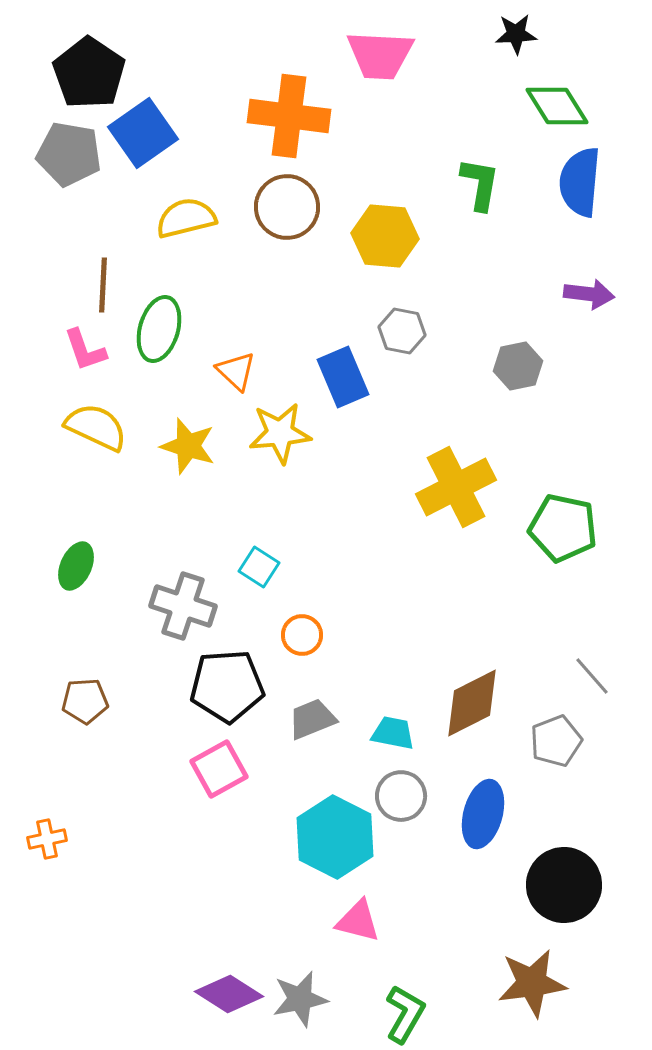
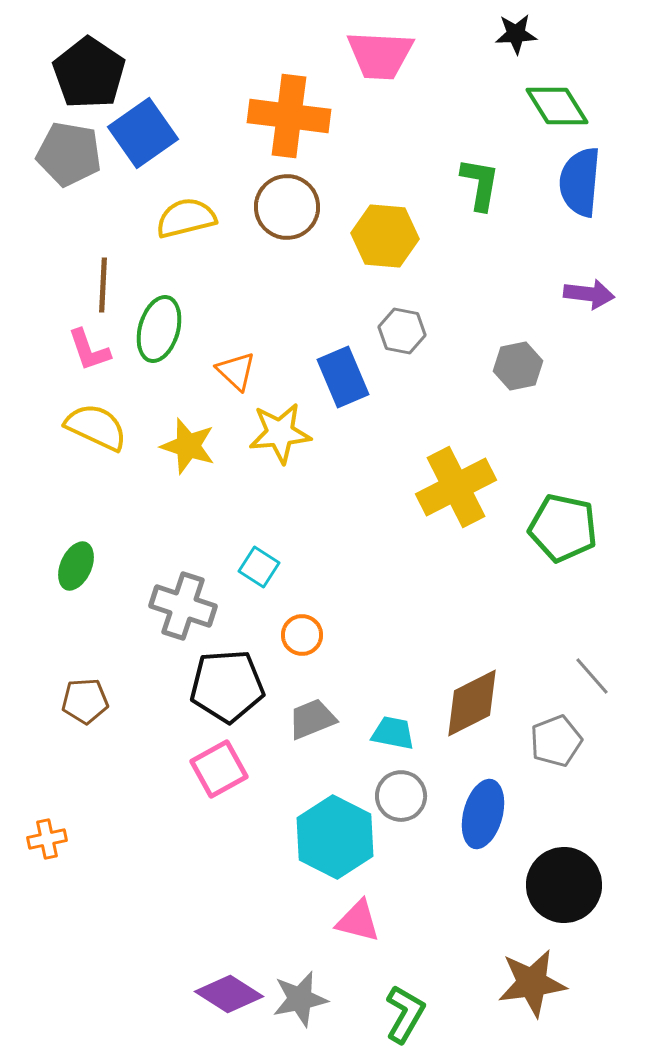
pink L-shape at (85, 350): moved 4 px right
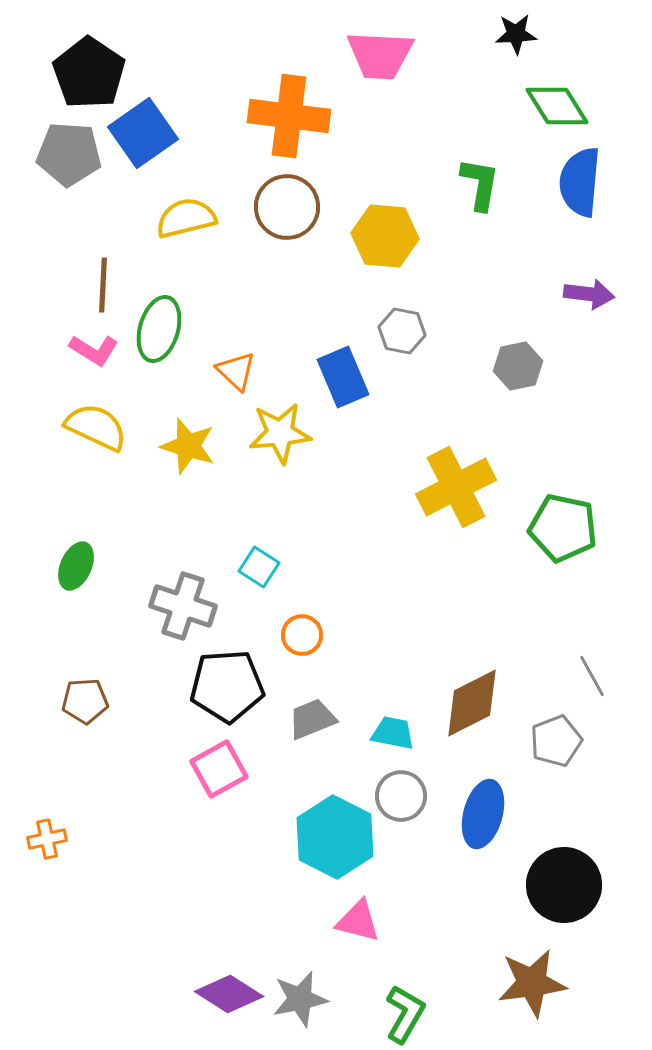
gray pentagon at (69, 154): rotated 6 degrees counterclockwise
pink L-shape at (89, 350): moved 5 px right; rotated 39 degrees counterclockwise
gray line at (592, 676): rotated 12 degrees clockwise
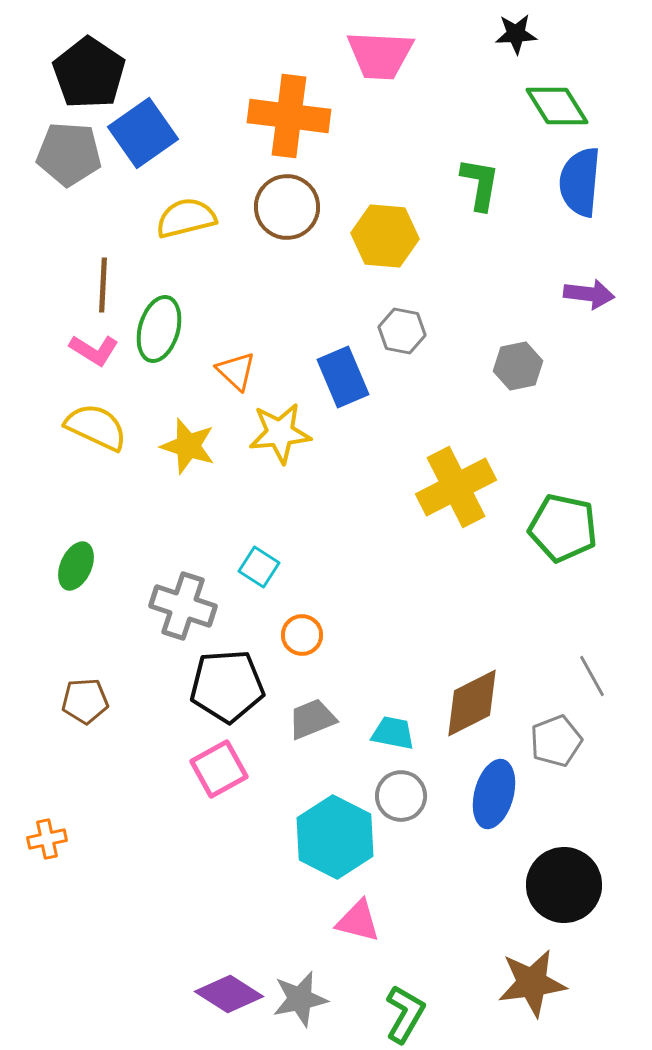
blue ellipse at (483, 814): moved 11 px right, 20 px up
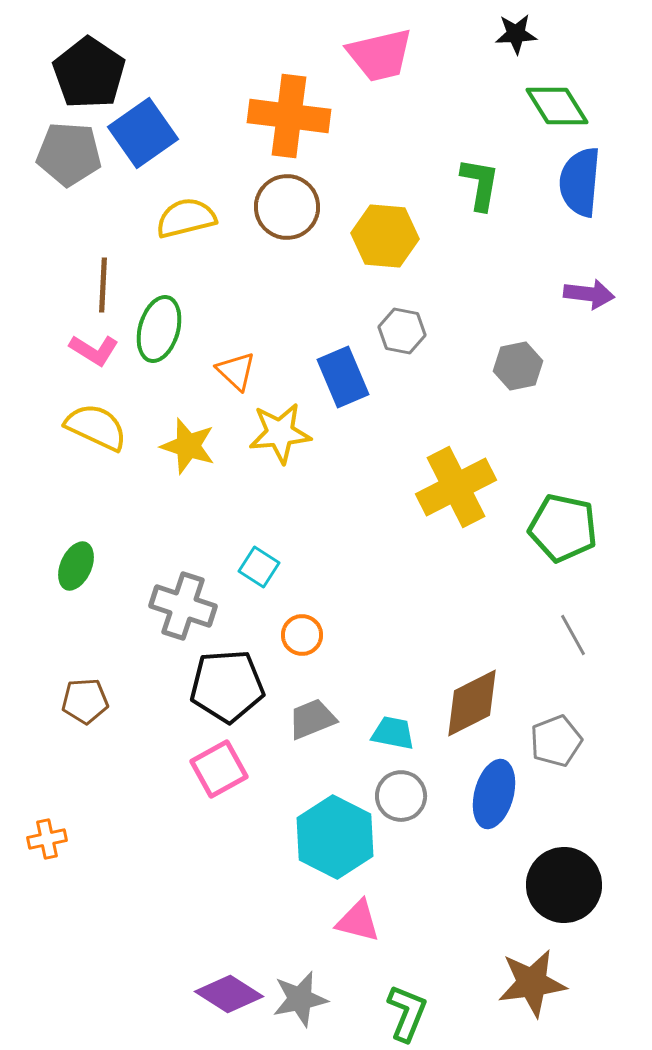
pink trapezoid at (380, 55): rotated 16 degrees counterclockwise
gray line at (592, 676): moved 19 px left, 41 px up
green L-shape at (405, 1014): moved 2 px right, 1 px up; rotated 8 degrees counterclockwise
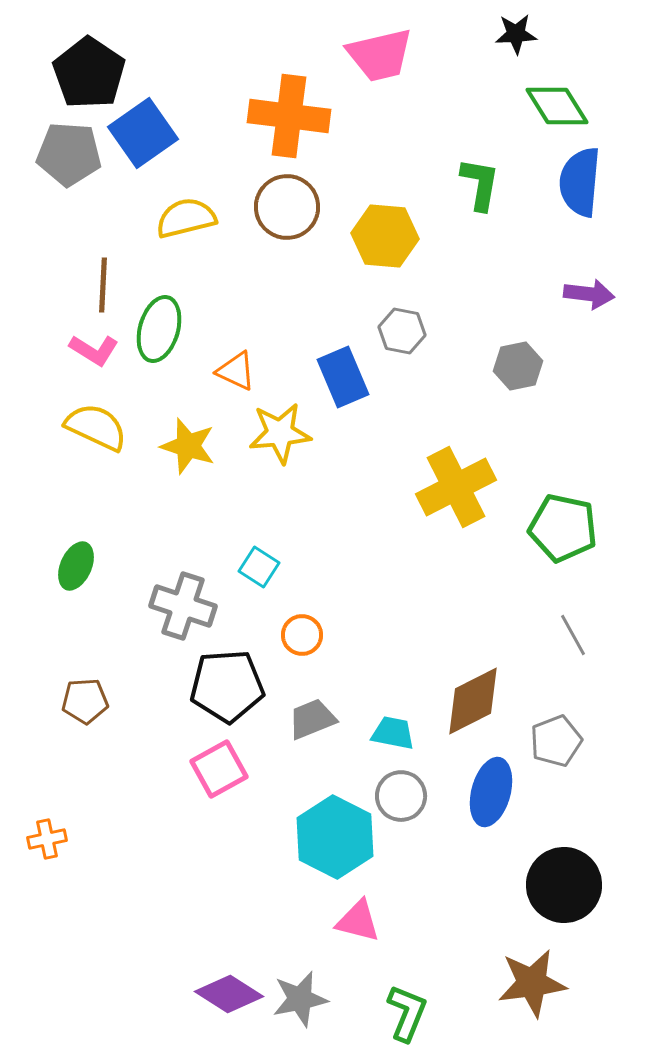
orange triangle at (236, 371): rotated 18 degrees counterclockwise
brown diamond at (472, 703): moved 1 px right, 2 px up
blue ellipse at (494, 794): moved 3 px left, 2 px up
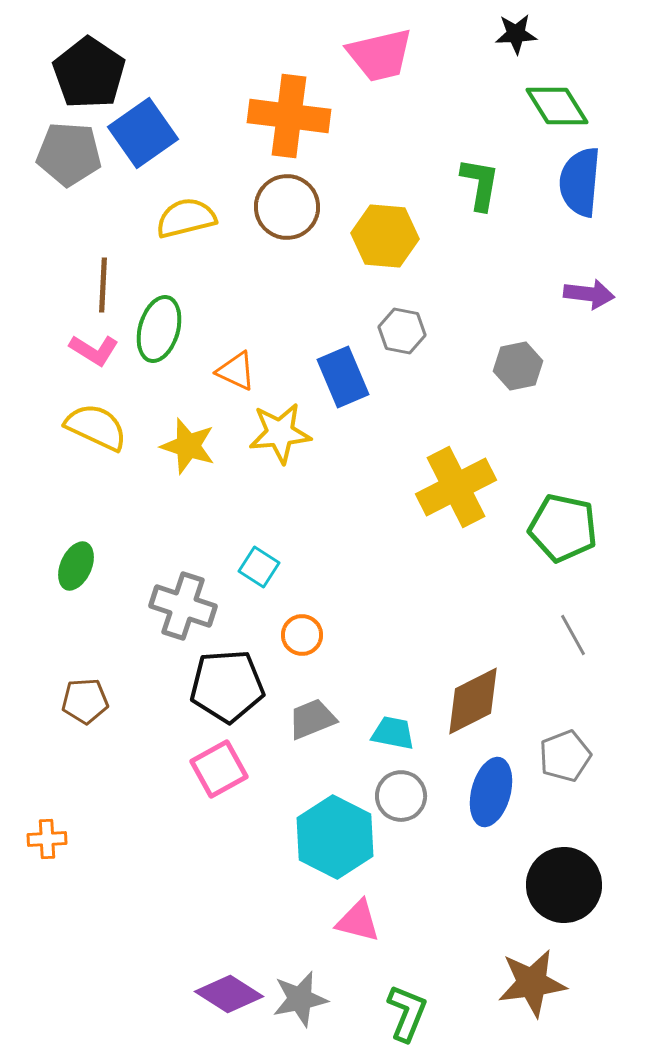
gray pentagon at (556, 741): moved 9 px right, 15 px down
orange cross at (47, 839): rotated 9 degrees clockwise
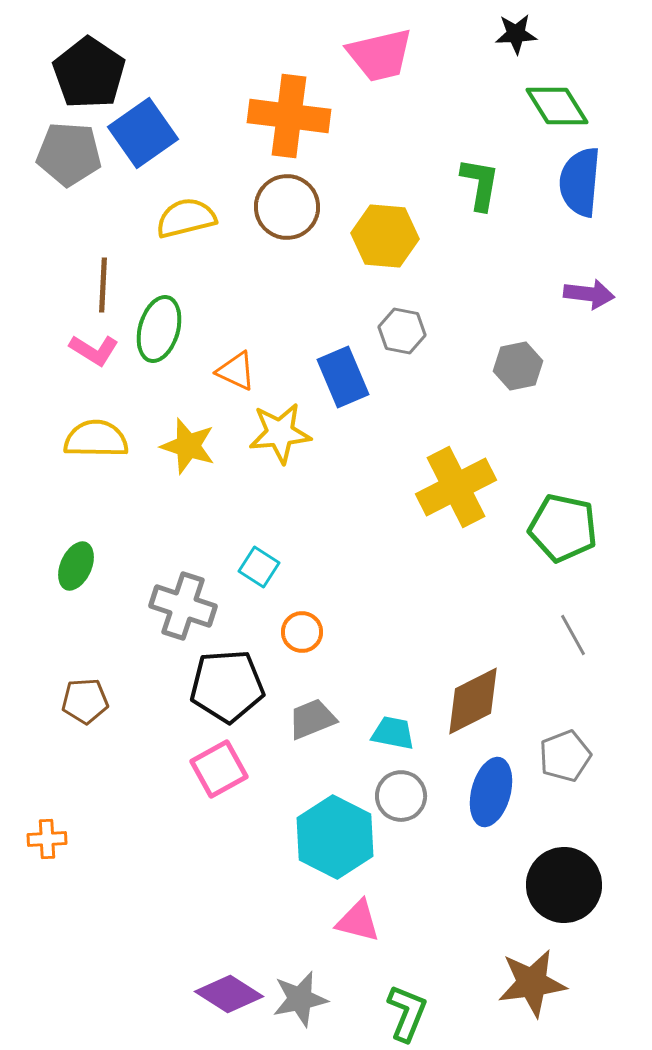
yellow semicircle at (96, 427): moved 12 px down; rotated 24 degrees counterclockwise
orange circle at (302, 635): moved 3 px up
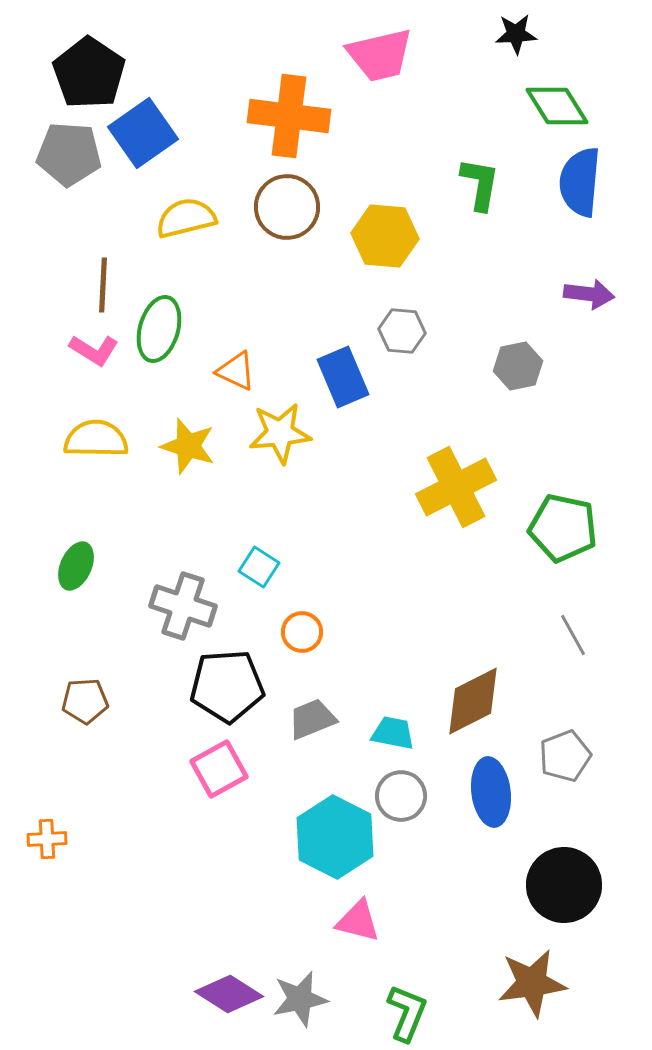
gray hexagon at (402, 331): rotated 6 degrees counterclockwise
blue ellipse at (491, 792): rotated 22 degrees counterclockwise
